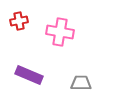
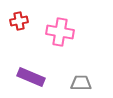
purple rectangle: moved 2 px right, 2 px down
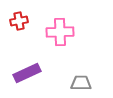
pink cross: rotated 12 degrees counterclockwise
purple rectangle: moved 4 px left, 4 px up; rotated 48 degrees counterclockwise
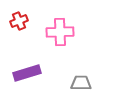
red cross: rotated 12 degrees counterclockwise
purple rectangle: rotated 8 degrees clockwise
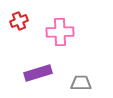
purple rectangle: moved 11 px right
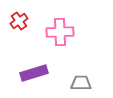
red cross: rotated 12 degrees counterclockwise
purple rectangle: moved 4 px left
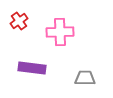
purple rectangle: moved 2 px left, 5 px up; rotated 24 degrees clockwise
gray trapezoid: moved 4 px right, 5 px up
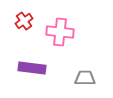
red cross: moved 5 px right
pink cross: rotated 8 degrees clockwise
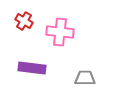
red cross: rotated 24 degrees counterclockwise
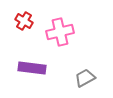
pink cross: rotated 20 degrees counterclockwise
gray trapezoid: rotated 30 degrees counterclockwise
